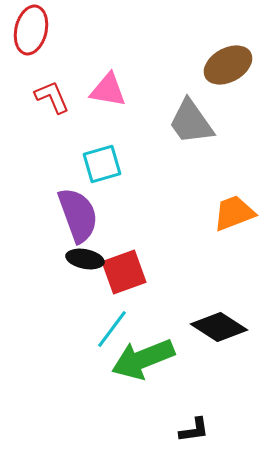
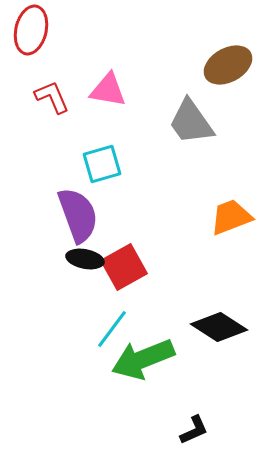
orange trapezoid: moved 3 px left, 4 px down
red square: moved 5 px up; rotated 9 degrees counterclockwise
black L-shape: rotated 16 degrees counterclockwise
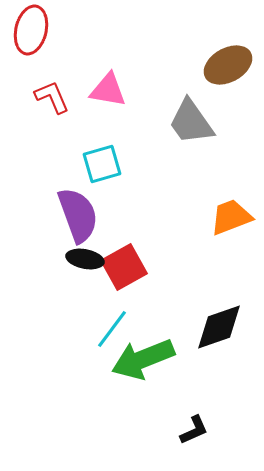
black diamond: rotated 52 degrees counterclockwise
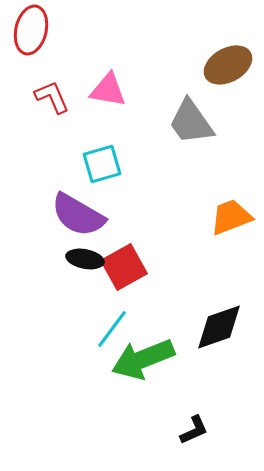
purple semicircle: rotated 140 degrees clockwise
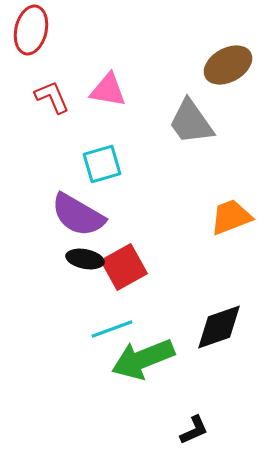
cyan line: rotated 33 degrees clockwise
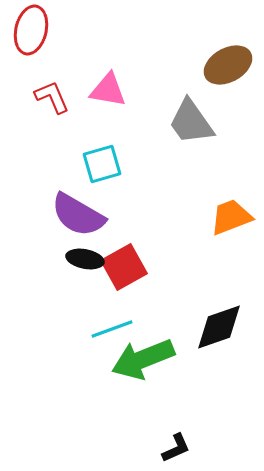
black L-shape: moved 18 px left, 18 px down
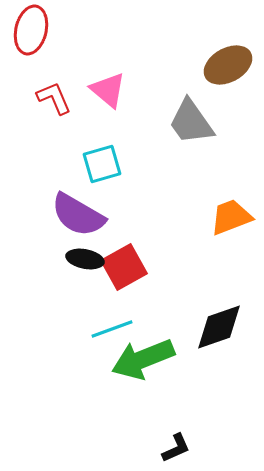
pink triangle: rotated 30 degrees clockwise
red L-shape: moved 2 px right, 1 px down
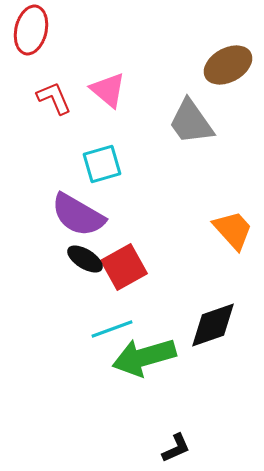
orange trapezoid: moved 2 px right, 13 px down; rotated 69 degrees clockwise
black ellipse: rotated 21 degrees clockwise
black diamond: moved 6 px left, 2 px up
green arrow: moved 1 px right, 2 px up; rotated 6 degrees clockwise
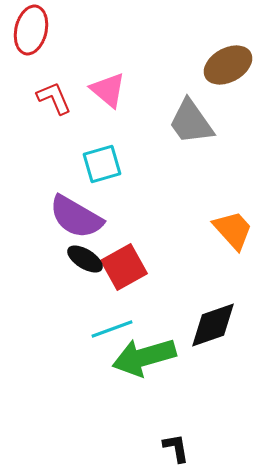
purple semicircle: moved 2 px left, 2 px down
black L-shape: rotated 76 degrees counterclockwise
